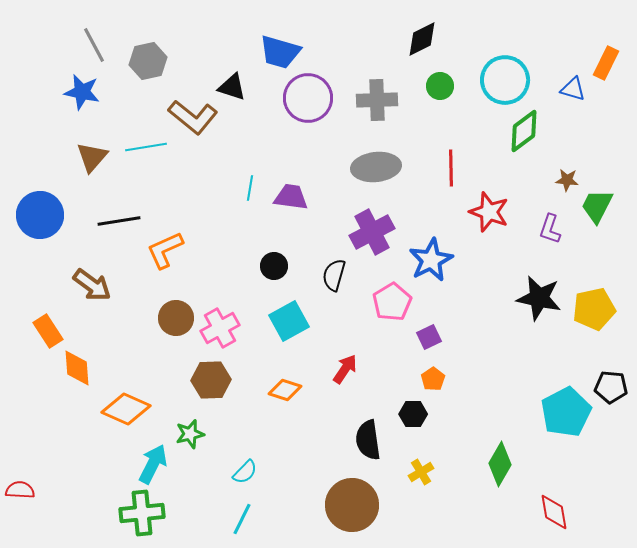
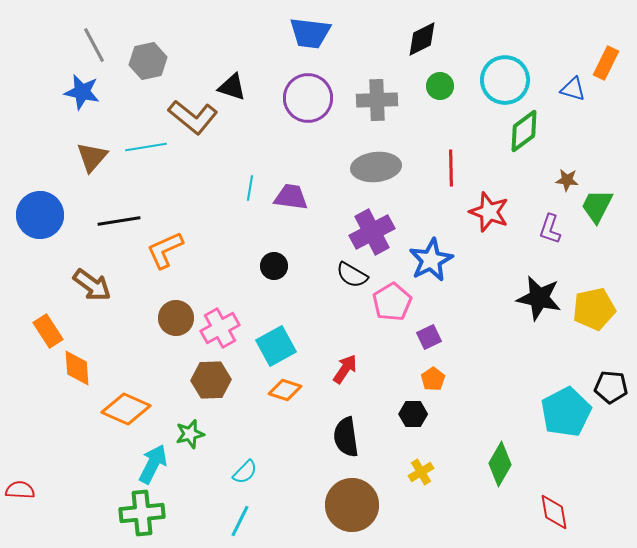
blue trapezoid at (280, 52): moved 30 px right, 19 px up; rotated 9 degrees counterclockwise
black semicircle at (334, 275): moved 18 px right; rotated 76 degrees counterclockwise
cyan square at (289, 321): moved 13 px left, 25 px down
black semicircle at (368, 440): moved 22 px left, 3 px up
cyan line at (242, 519): moved 2 px left, 2 px down
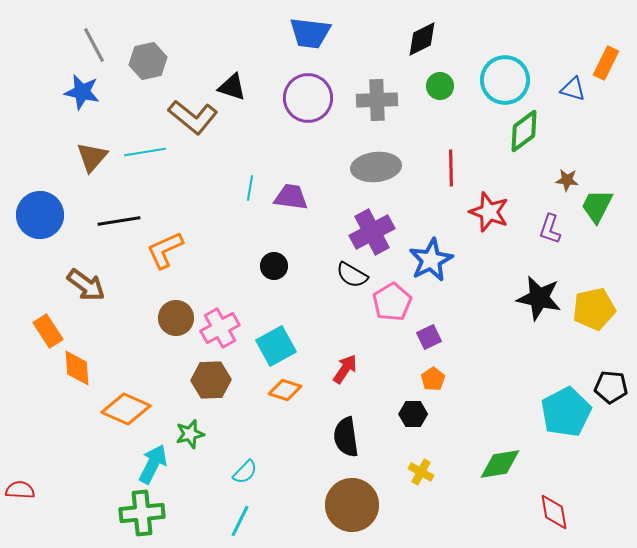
cyan line at (146, 147): moved 1 px left, 5 px down
brown arrow at (92, 285): moved 6 px left
green diamond at (500, 464): rotated 51 degrees clockwise
yellow cross at (421, 472): rotated 30 degrees counterclockwise
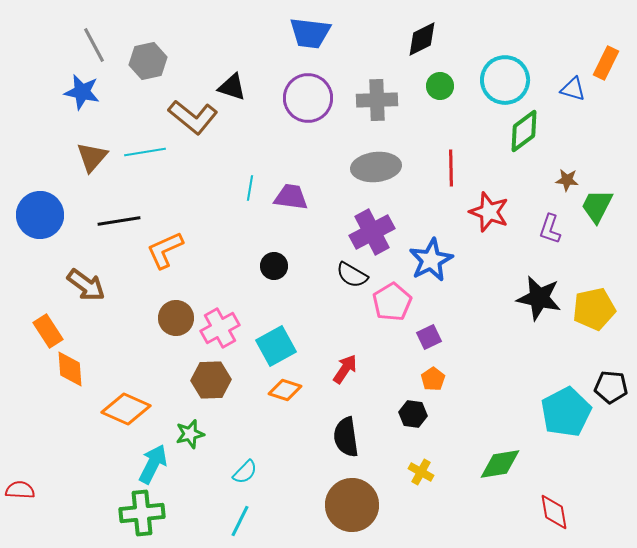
orange diamond at (77, 368): moved 7 px left, 1 px down
black hexagon at (413, 414): rotated 8 degrees clockwise
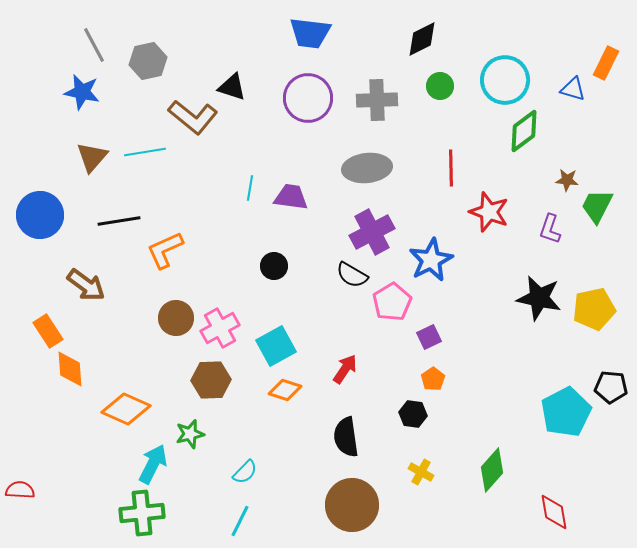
gray ellipse at (376, 167): moved 9 px left, 1 px down
green diamond at (500, 464): moved 8 px left, 6 px down; rotated 39 degrees counterclockwise
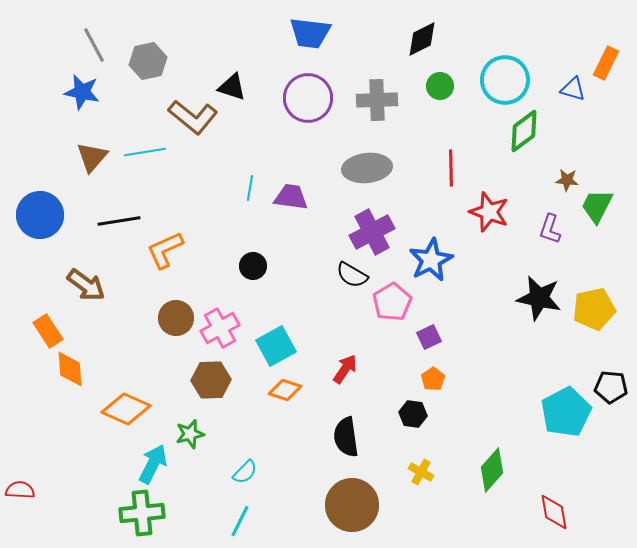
black circle at (274, 266): moved 21 px left
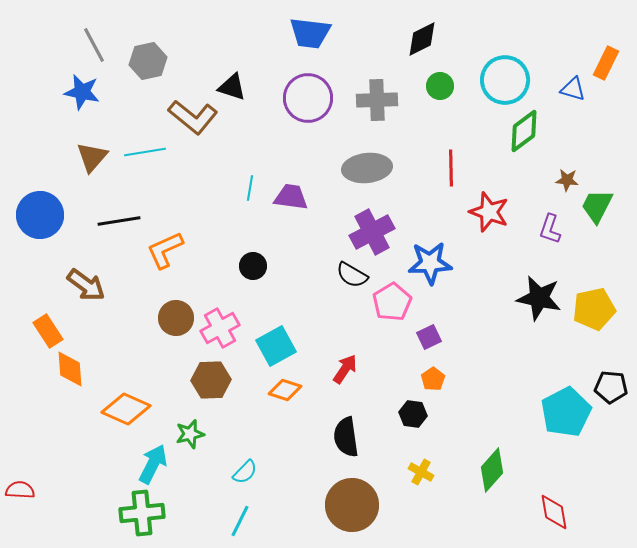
blue star at (431, 260): moved 1 px left, 3 px down; rotated 24 degrees clockwise
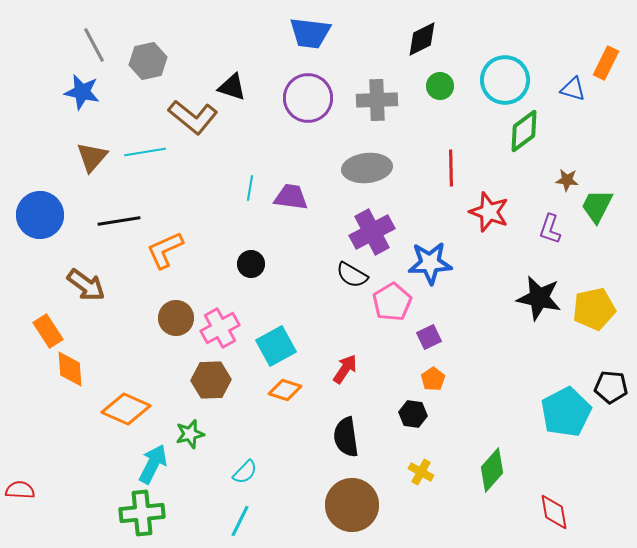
black circle at (253, 266): moved 2 px left, 2 px up
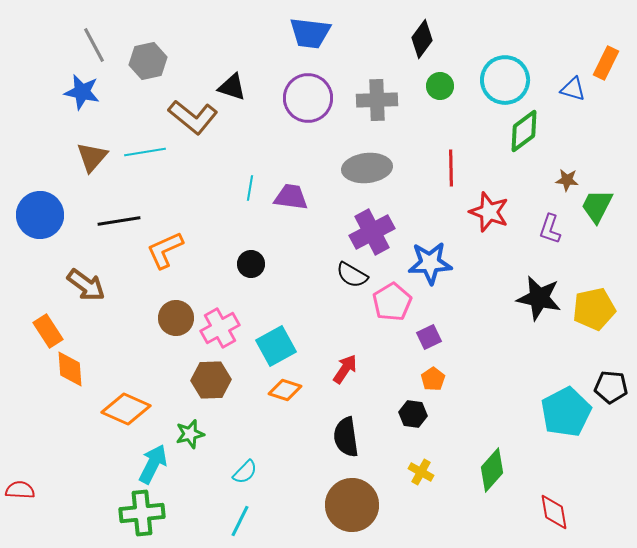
black diamond at (422, 39): rotated 27 degrees counterclockwise
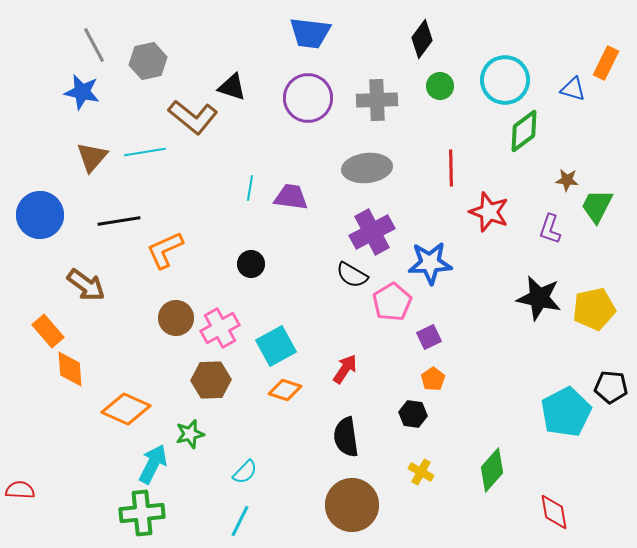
orange rectangle at (48, 331): rotated 8 degrees counterclockwise
